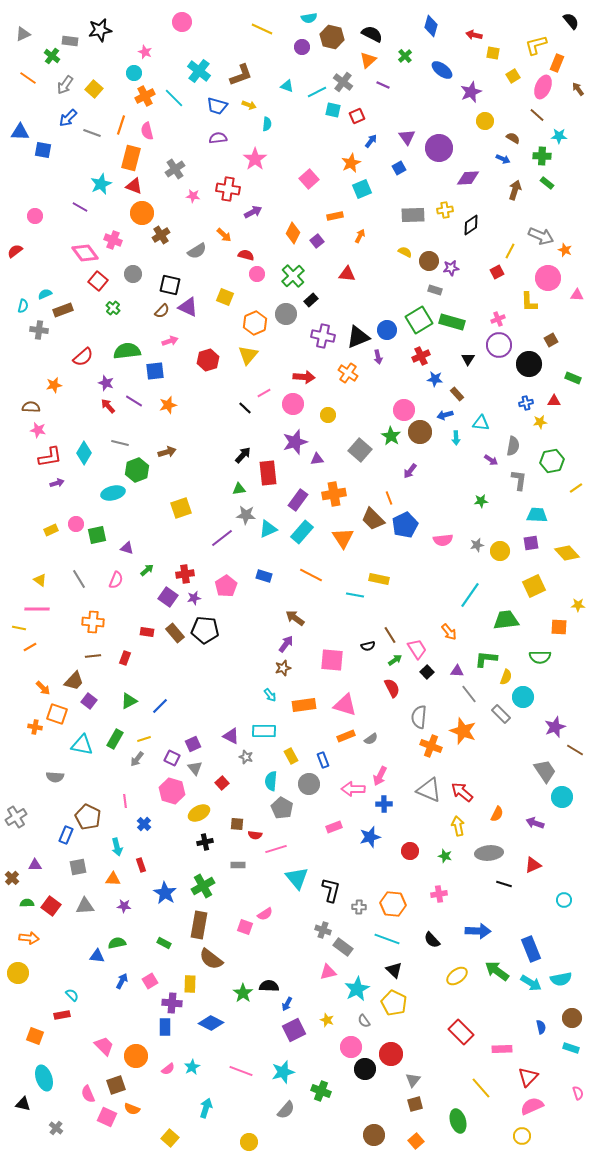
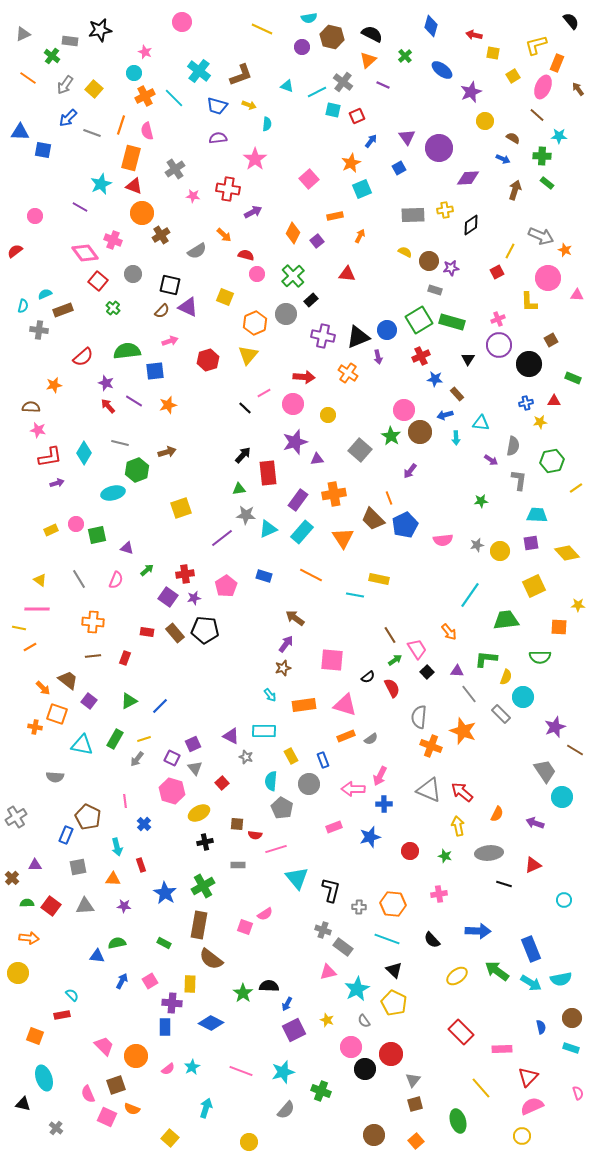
black semicircle at (368, 646): moved 31 px down; rotated 24 degrees counterclockwise
brown trapezoid at (74, 681): moved 6 px left, 1 px up; rotated 95 degrees counterclockwise
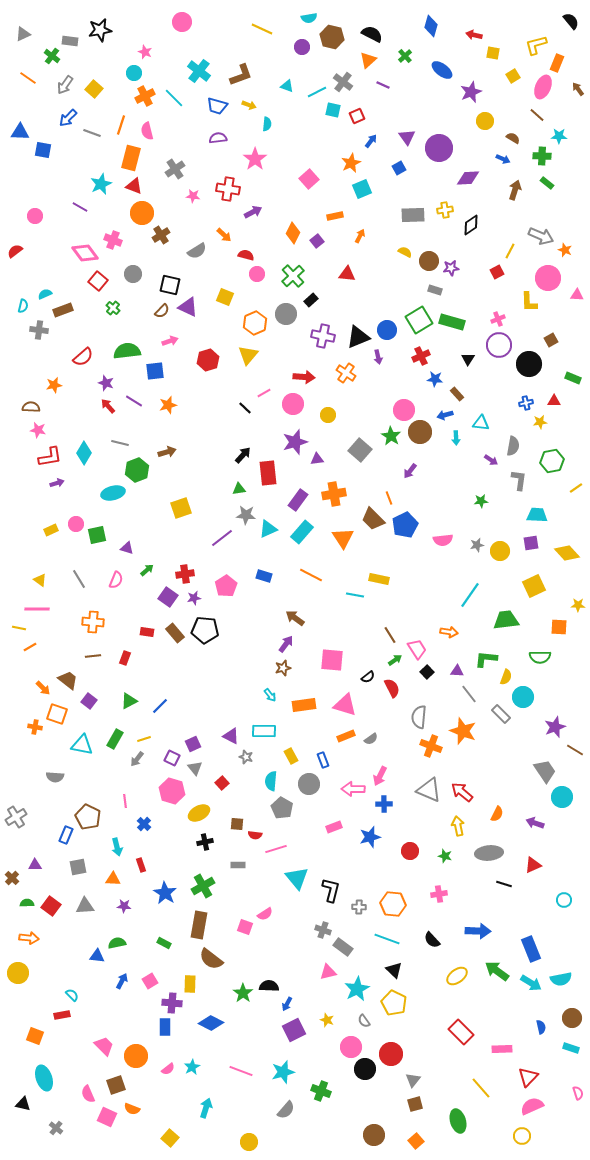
orange cross at (348, 373): moved 2 px left
orange arrow at (449, 632): rotated 42 degrees counterclockwise
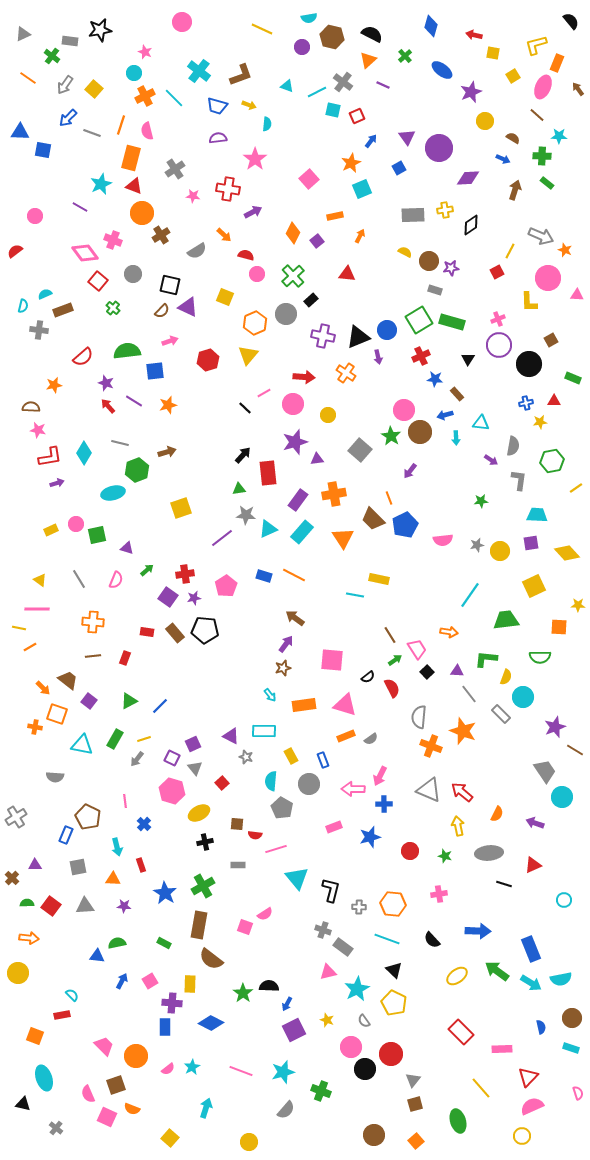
orange line at (311, 575): moved 17 px left
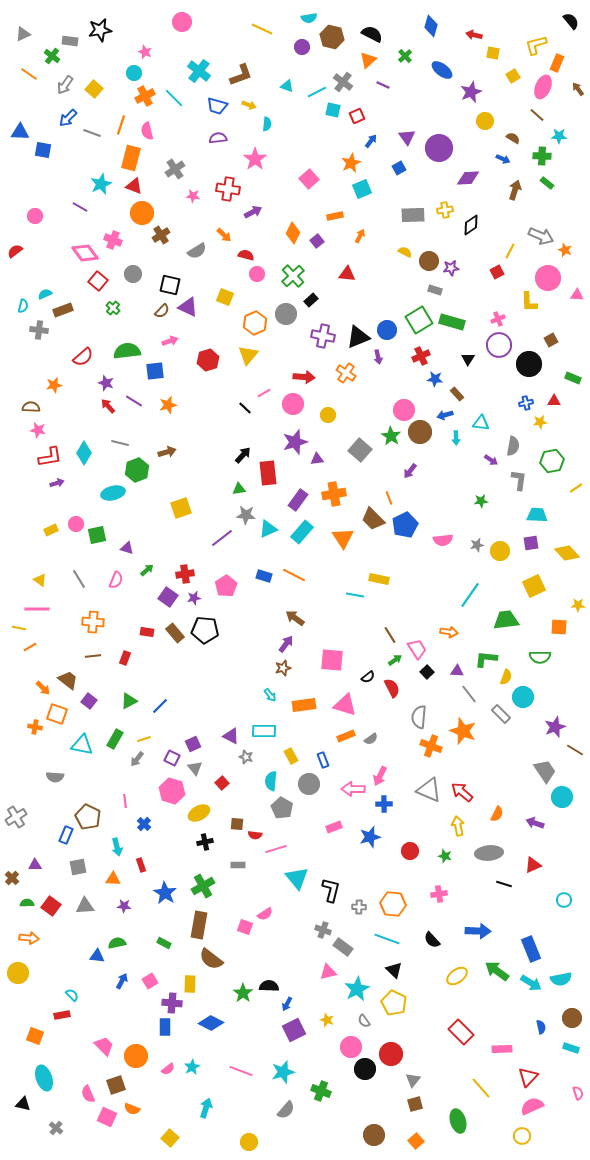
orange line at (28, 78): moved 1 px right, 4 px up
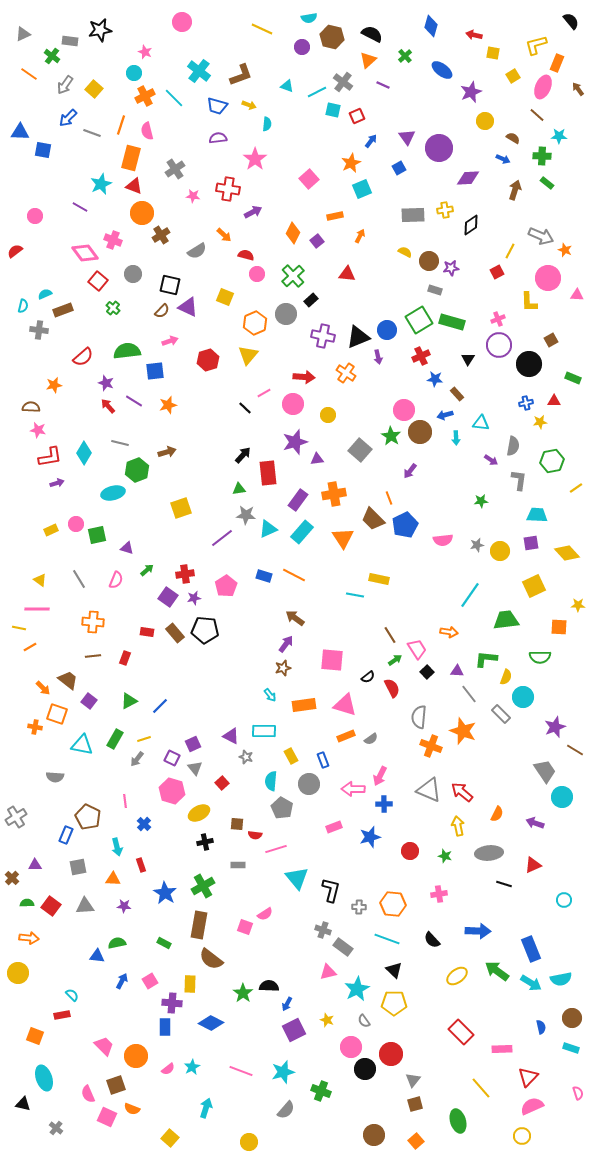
yellow pentagon at (394, 1003): rotated 25 degrees counterclockwise
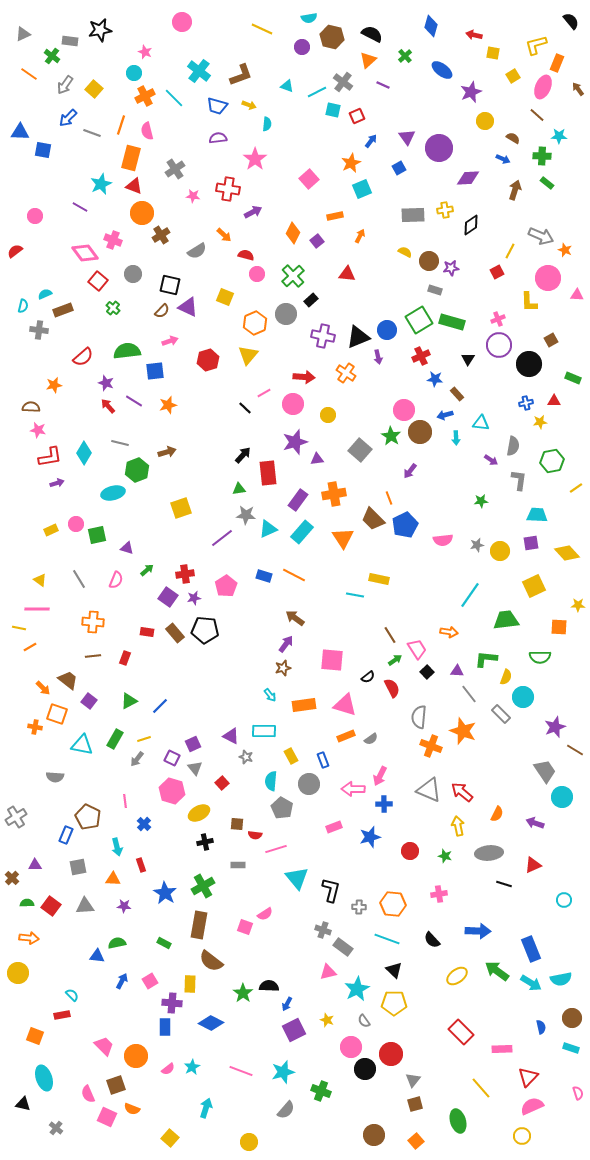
brown semicircle at (211, 959): moved 2 px down
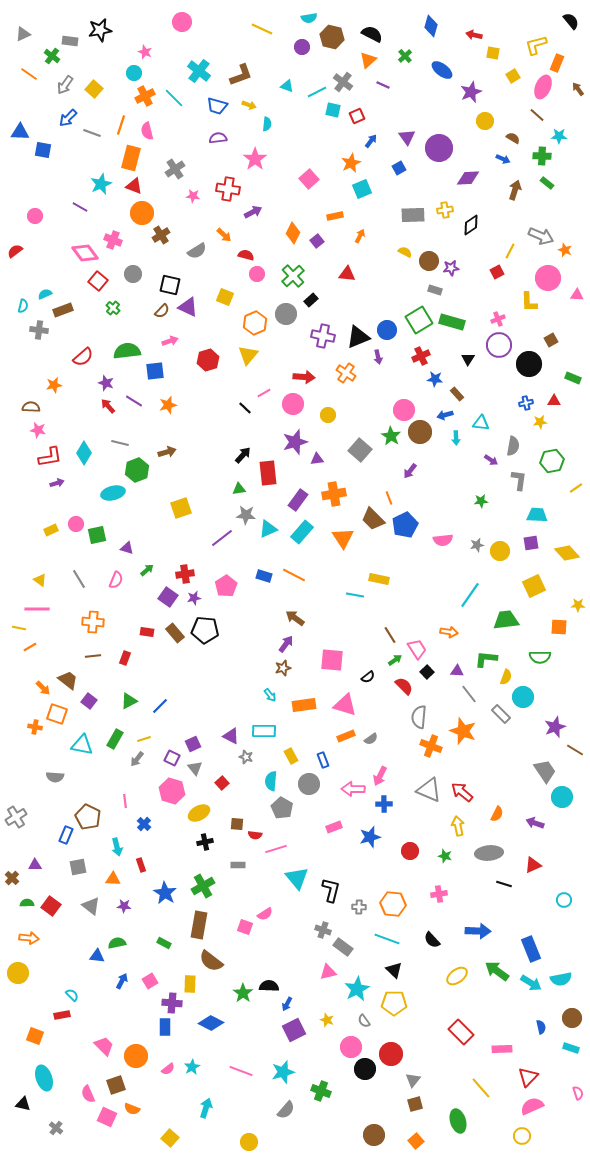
red semicircle at (392, 688): moved 12 px right, 2 px up; rotated 18 degrees counterclockwise
gray triangle at (85, 906): moved 6 px right; rotated 42 degrees clockwise
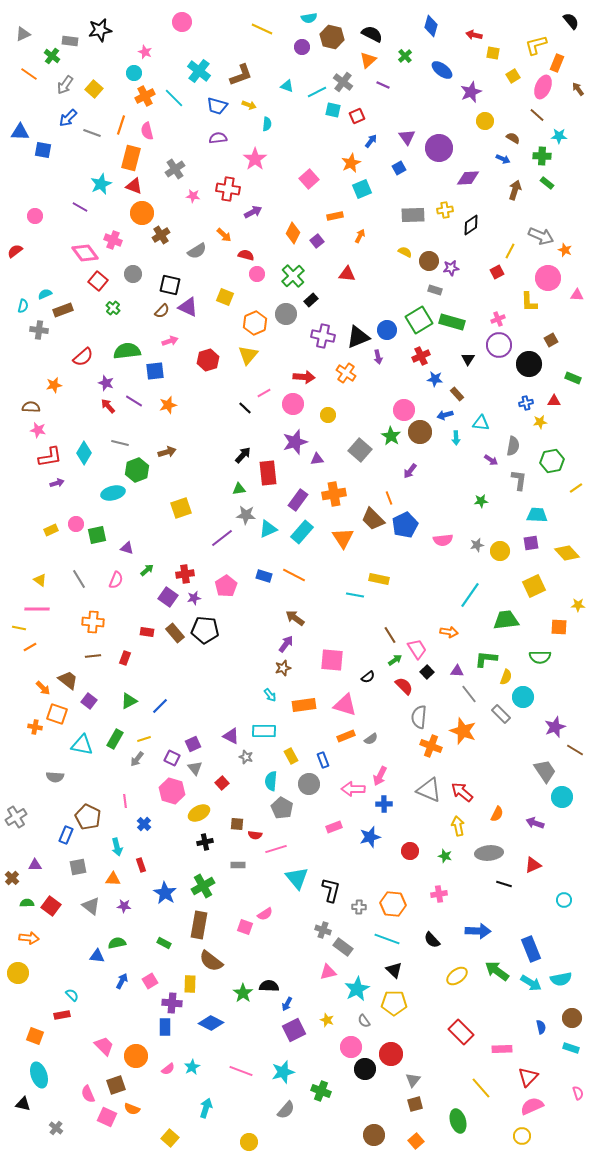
cyan ellipse at (44, 1078): moved 5 px left, 3 px up
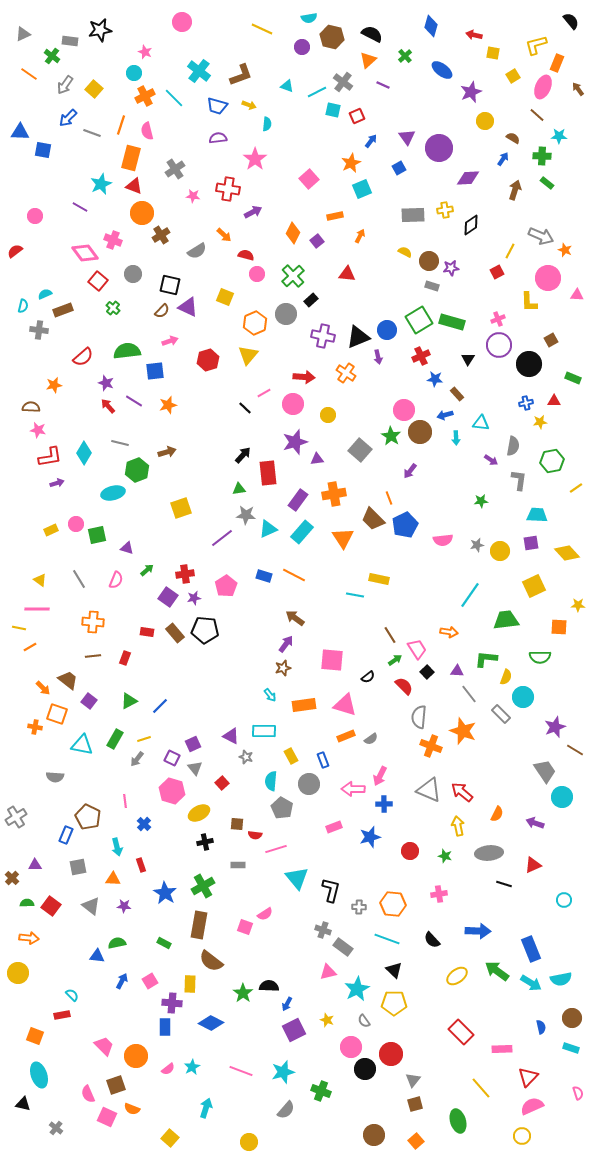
blue arrow at (503, 159): rotated 80 degrees counterclockwise
gray rectangle at (435, 290): moved 3 px left, 4 px up
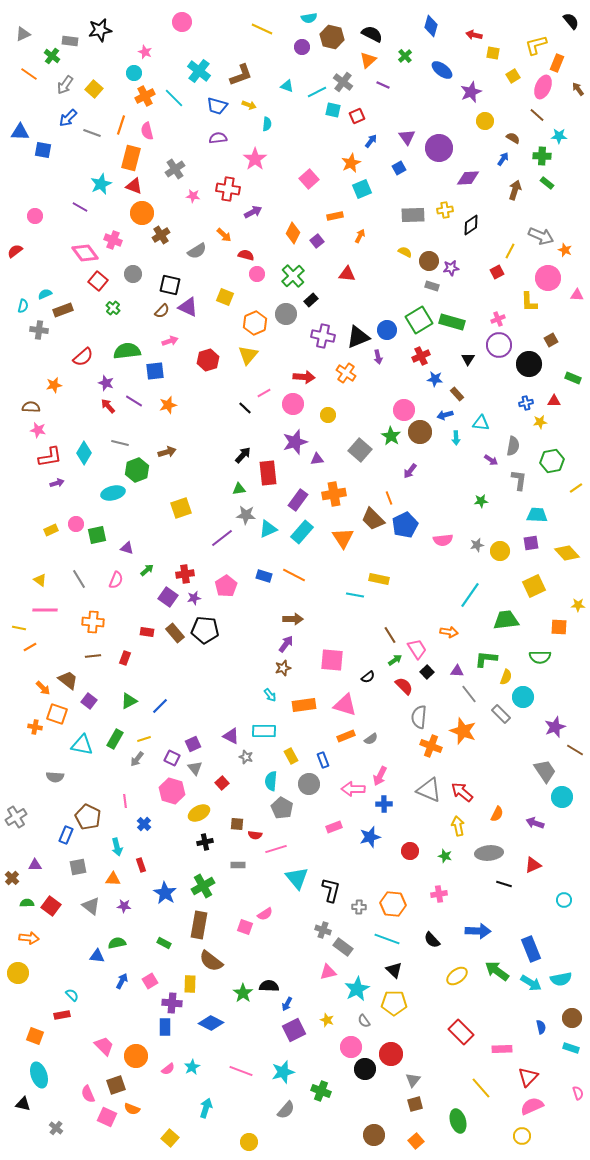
pink line at (37, 609): moved 8 px right, 1 px down
brown arrow at (295, 618): moved 2 px left, 1 px down; rotated 144 degrees clockwise
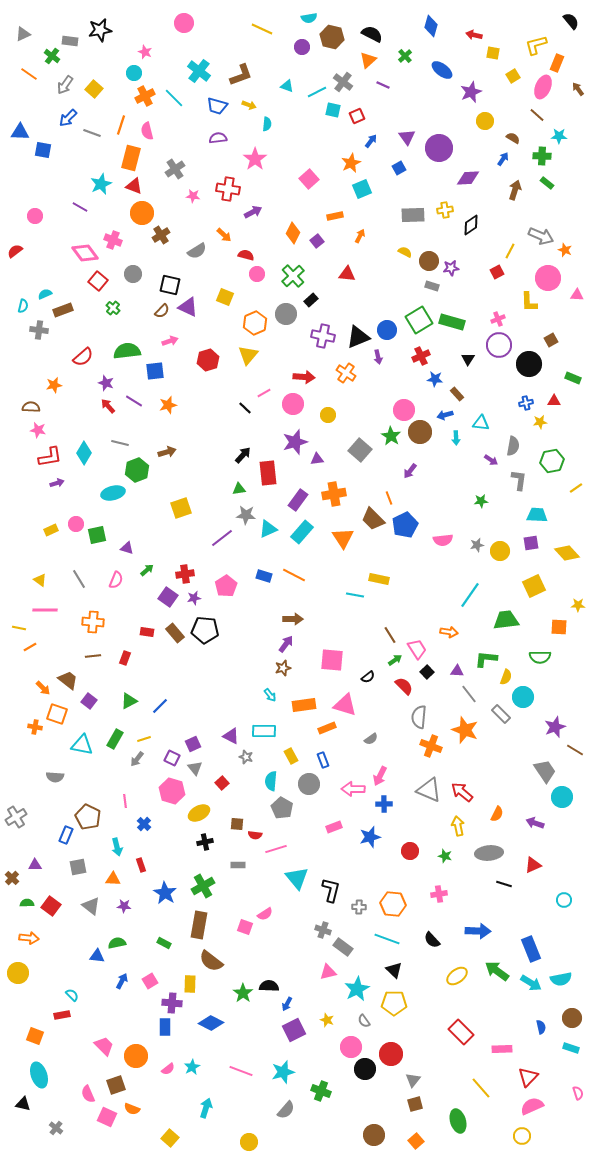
pink circle at (182, 22): moved 2 px right, 1 px down
orange star at (463, 731): moved 2 px right, 1 px up
orange rectangle at (346, 736): moved 19 px left, 8 px up
